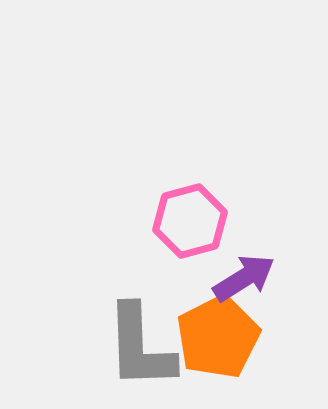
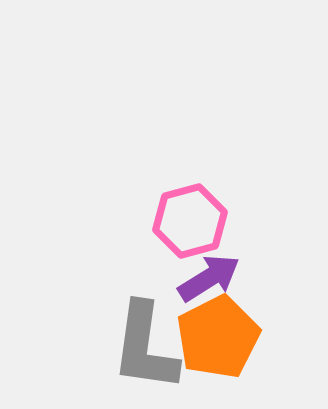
purple arrow: moved 35 px left
gray L-shape: moved 5 px right; rotated 10 degrees clockwise
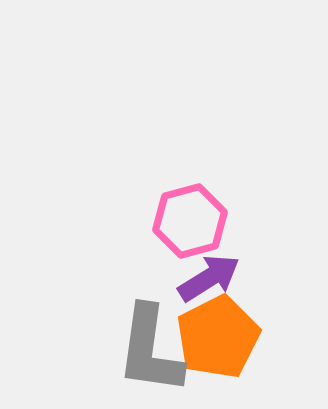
gray L-shape: moved 5 px right, 3 px down
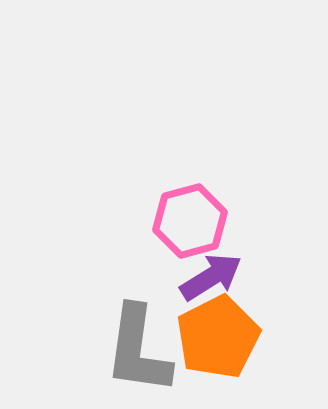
purple arrow: moved 2 px right, 1 px up
gray L-shape: moved 12 px left
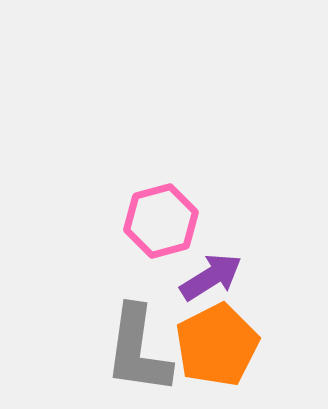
pink hexagon: moved 29 px left
orange pentagon: moved 1 px left, 8 px down
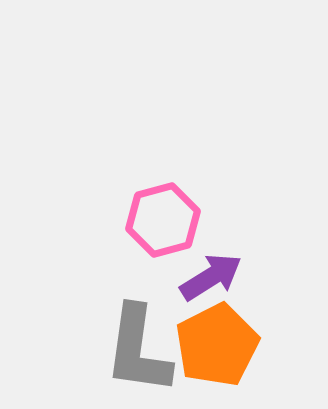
pink hexagon: moved 2 px right, 1 px up
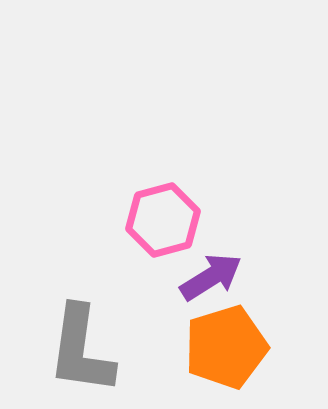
orange pentagon: moved 9 px right, 2 px down; rotated 10 degrees clockwise
gray L-shape: moved 57 px left
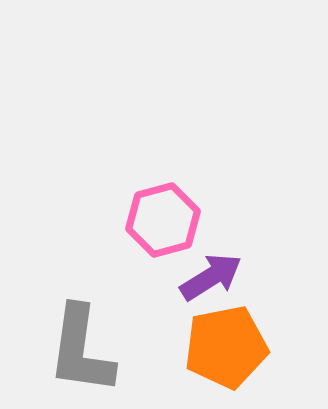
orange pentagon: rotated 6 degrees clockwise
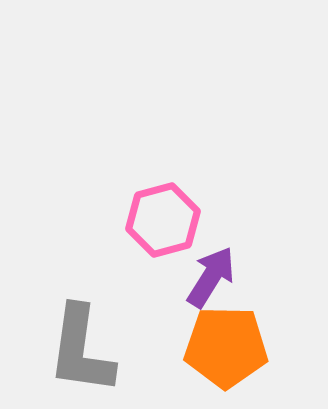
purple arrow: rotated 26 degrees counterclockwise
orange pentagon: rotated 12 degrees clockwise
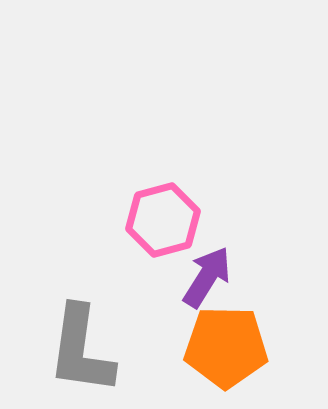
purple arrow: moved 4 px left
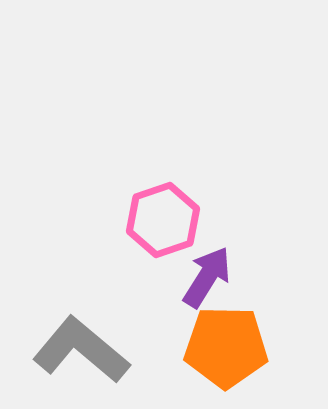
pink hexagon: rotated 4 degrees counterclockwise
gray L-shape: rotated 122 degrees clockwise
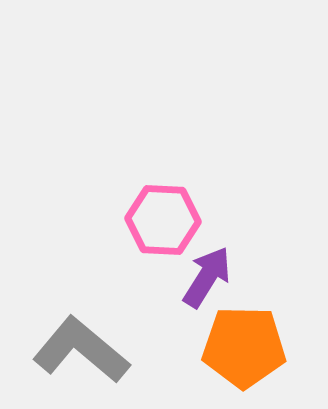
pink hexagon: rotated 22 degrees clockwise
orange pentagon: moved 18 px right
